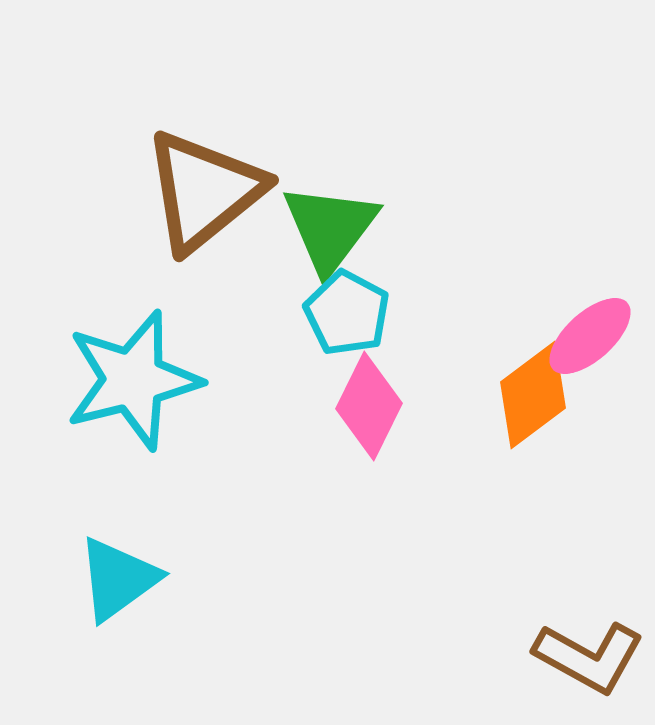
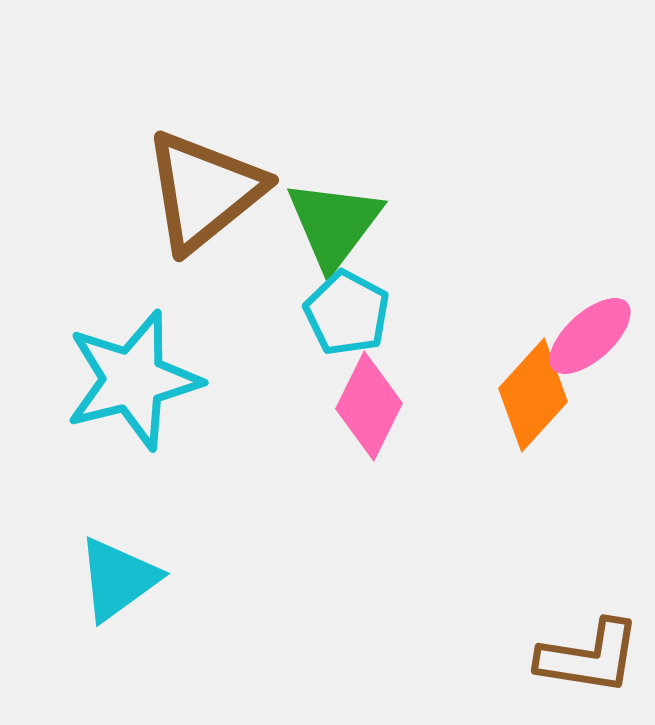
green triangle: moved 4 px right, 4 px up
orange diamond: rotated 11 degrees counterclockwise
brown L-shape: rotated 20 degrees counterclockwise
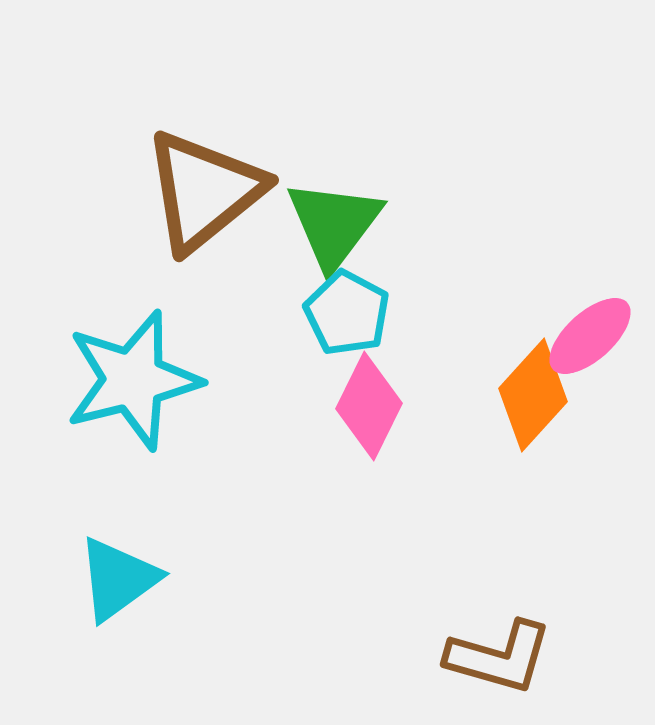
brown L-shape: moved 90 px left; rotated 7 degrees clockwise
